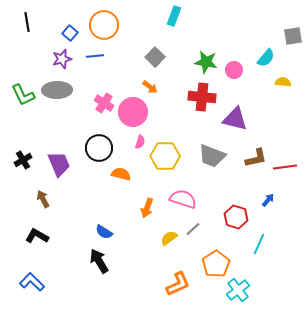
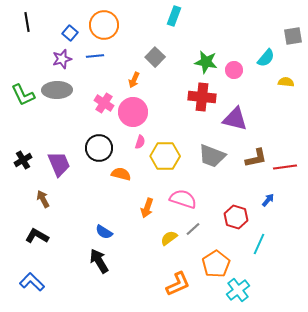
yellow semicircle at (283, 82): moved 3 px right
orange arrow at (150, 87): moved 16 px left, 7 px up; rotated 77 degrees clockwise
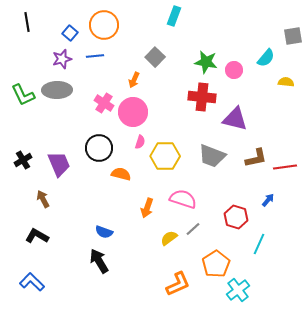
blue semicircle at (104, 232): rotated 12 degrees counterclockwise
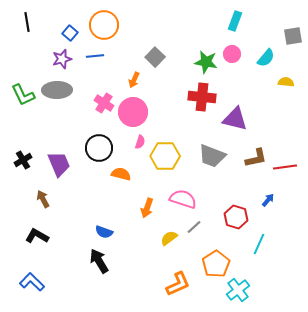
cyan rectangle at (174, 16): moved 61 px right, 5 px down
pink circle at (234, 70): moved 2 px left, 16 px up
gray line at (193, 229): moved 1 px right, 2 px up
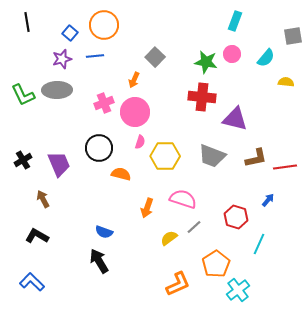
pink cross at (104, 103): rotated 36 degrees clockwise
pink circle at (133, 112): moved 2 px right
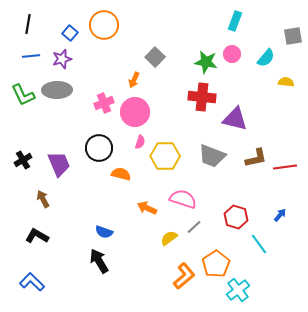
black line at (27, 22): moved 1 px right, 2 px down; rotated 18 degrees clockwise
blue line at (95, 56): moved 64 px left
blue arrow at (268, 200): moved 12 px right, 15 px down
orange arrow at (147, 208): rotated 96 degrees clockwise
cyan line at (259, 244): rotated 60 degrees counterclockwise
orange L-shape at (178, 284): moved 6 px right, 8 px up; rotated 16 degrees counterclockwise
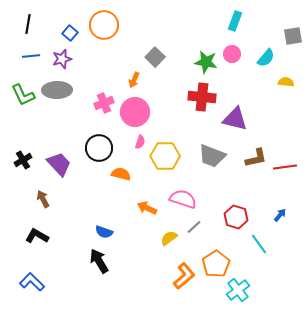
purple trapezoid at (59, 164): rotated 20 degrees counterclockwise
